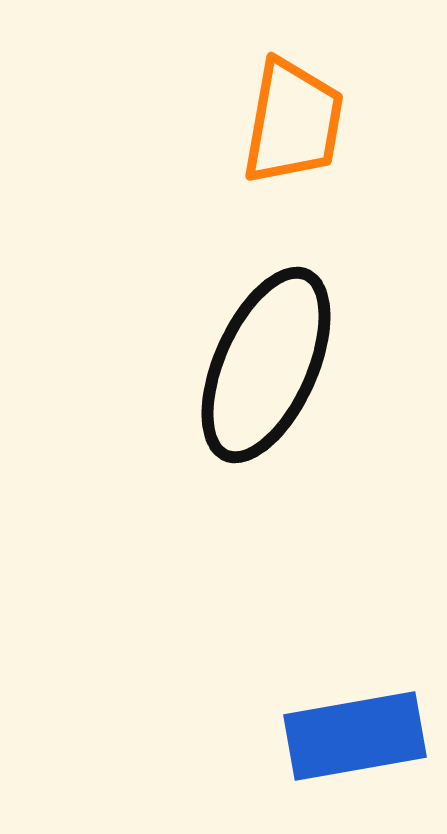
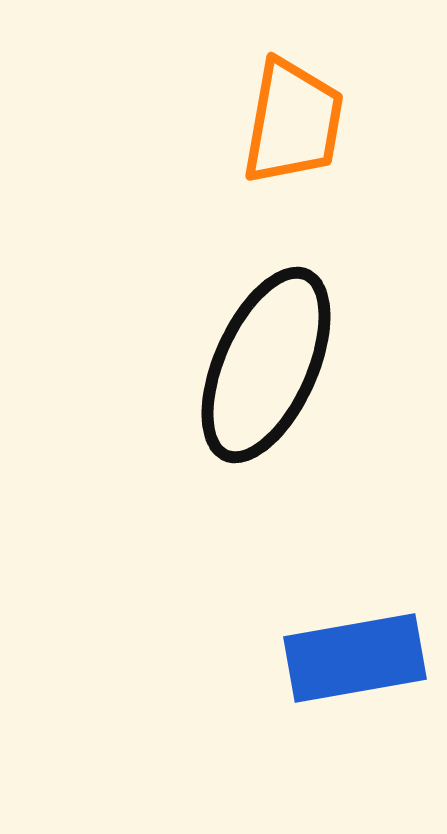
blue rectangle: moved 78 px up
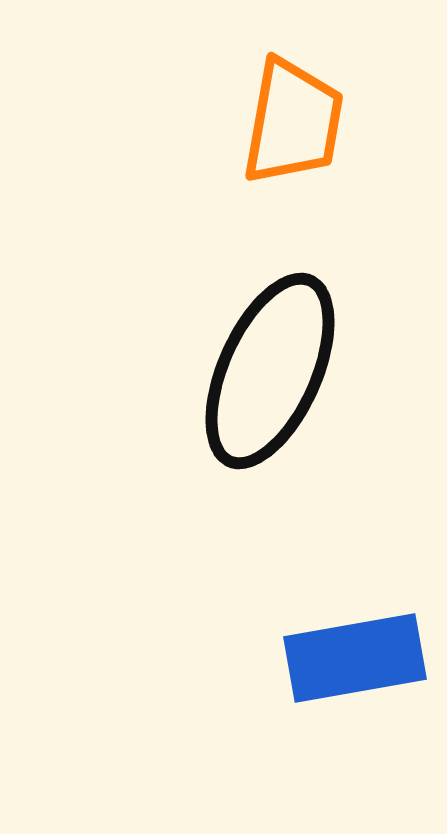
black ellipse: moved 4 px right, 6 px down
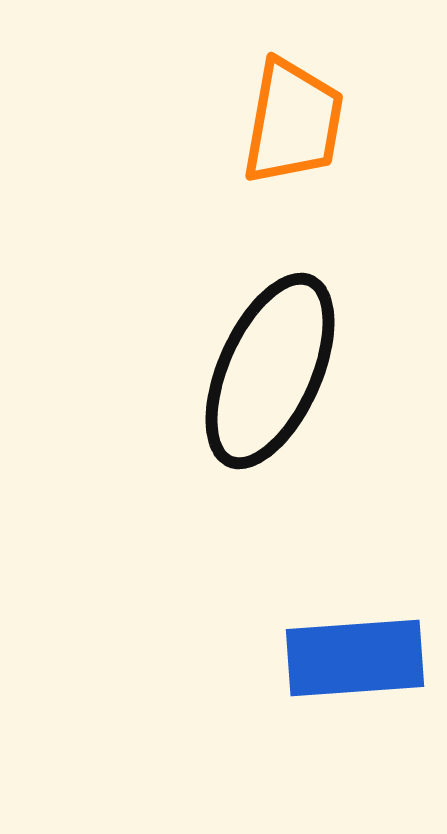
blue rectangle: rotated 6 degrees clockwise
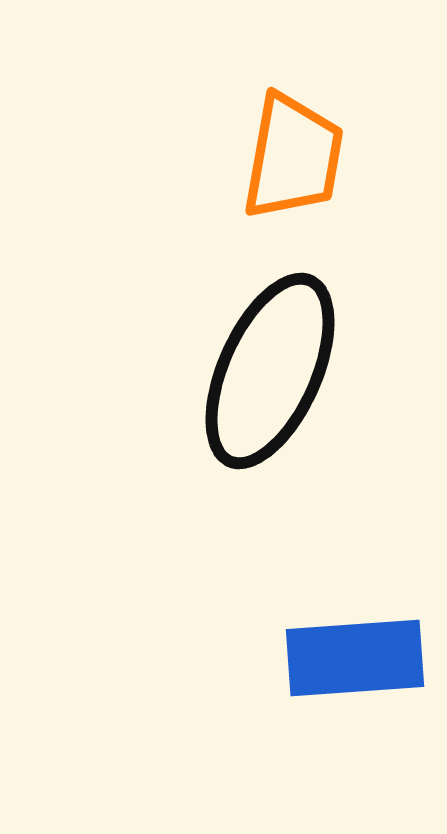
orange trapezoid: moved 35 px down
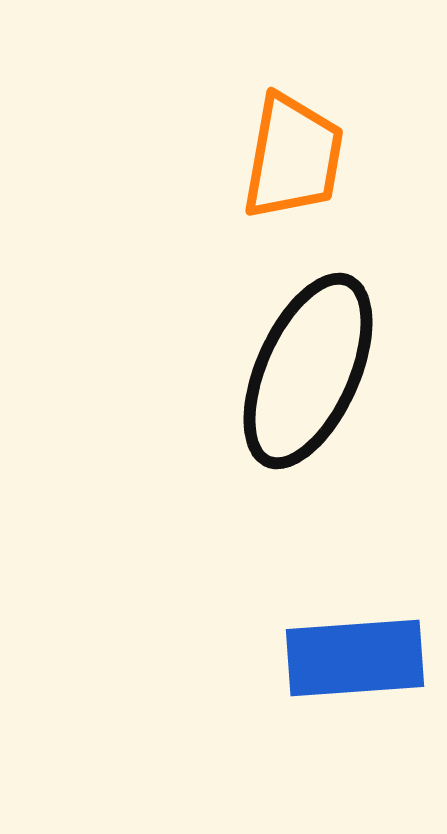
black ellipse: moved 38 px right
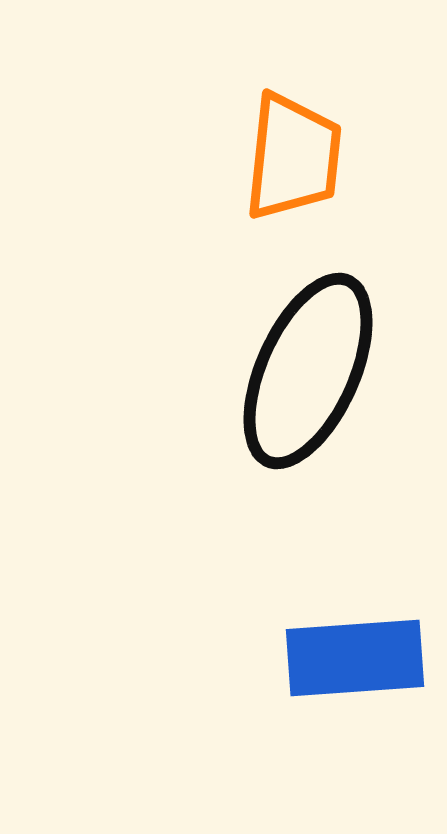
orange trapezoid: rotated 4 degrees counterclockwise
